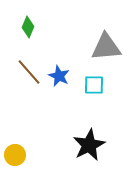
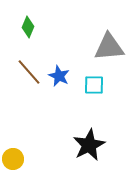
gray triangle: moved 3 px right
yellow circle: moved 2 px left, 4 px down
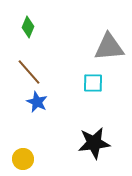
blue star: moved 22 px left, 26 px down
cyan square: moved 1 px left, 2 px up
black star: moved 5 px right, 2 px up; rotated 20 degrees clockwise
yellow circle: moved 10 px right
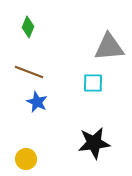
brown line: rotated 28 degrees counterclockwise
yellow circle: moved 3 px right
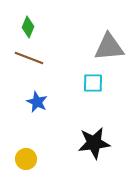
brown line: moved 14 px up
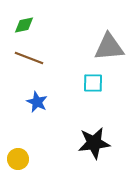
green diamond: moved 4 px left, 2 px up; rotated 55 degrees clockwise
yellow circle: moved 8 px left
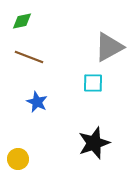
green diamond: moved 2 px left, 4 px up
gray triangle: rotated 24 degrees counterclockwise
brown line: moved 1 px up
black star: rotated 12 degrees counterclockwise
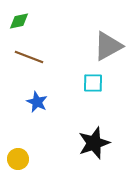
green diamond: moved 3 px left
gray triangle: moved 1 px left, 1 px up
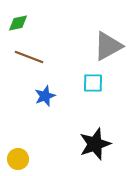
green diamond: moved 1 px left, 2 px down
blue star: moved 8 px right, 6 px up; rotated 25 degrees clockwise
black star: moved 1 px right, 1 px down
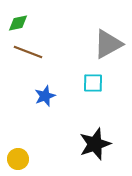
gray triangle: moved 2 px up
brown line: moved 1 px left, 5 px up
